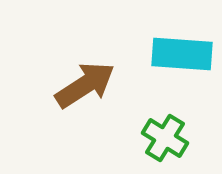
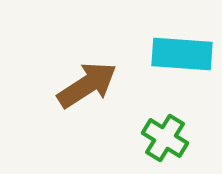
brown arrow: moved 2 px right
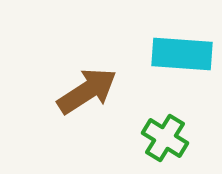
brown arrow: moved 6 px down
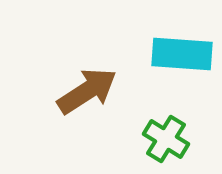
green cross: moved 1 px right, 1 px down
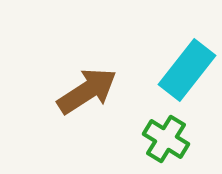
cyan rectangle: moved 5 px right, 16 px down; rotated 56 degrees counterclockwise
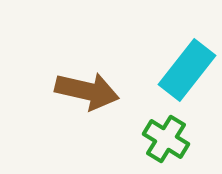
brown arrow: rotated 46 degrees clockwise
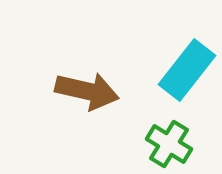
green cross: moved 3 px right, 5 px down
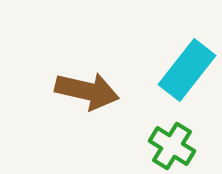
green cross: moved 3 px right, 2 px down
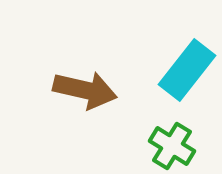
brown arrow: moved 2 px left, 1 px up
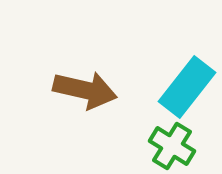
cyan rectangle: moved 17 px down
